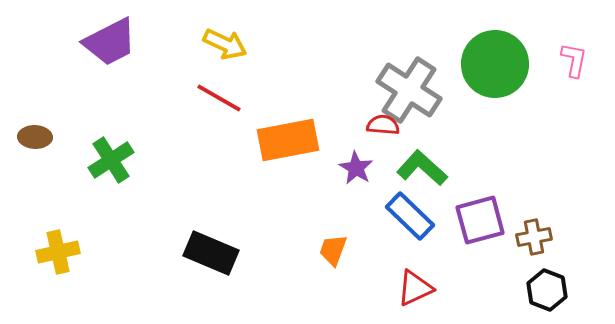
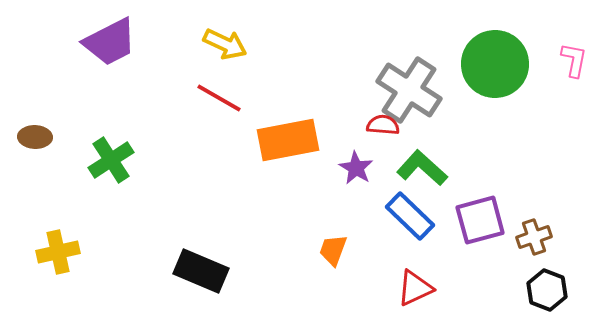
brown cross: rotated 8 degrees counterclockwise
black rectangle: moved 10 px left, 18 px down
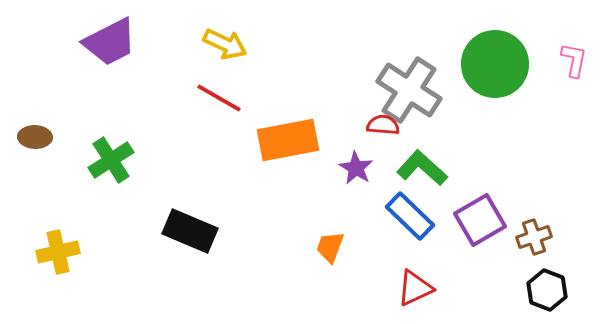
purple square: rotated 15 degrees counterclockwise
orange trapezoid: moved 3 px left, 3 px up
black rectangle: moved 11 px left, 40 px up
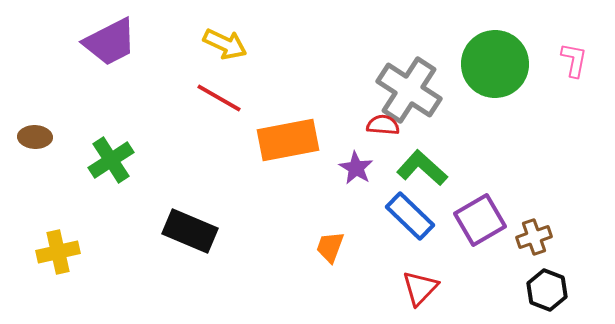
red triangle: moved 5 px right; rotated 21 degrees counterclockwise
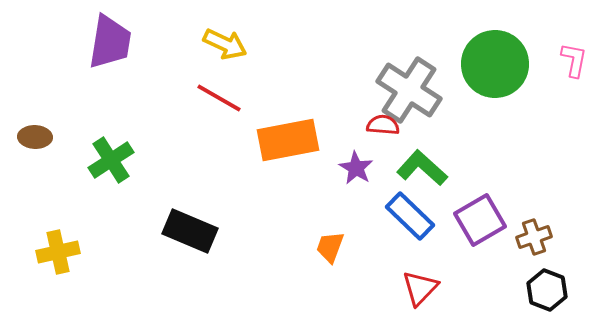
purple trapezoid: rotated 54 degrees counterclockwise
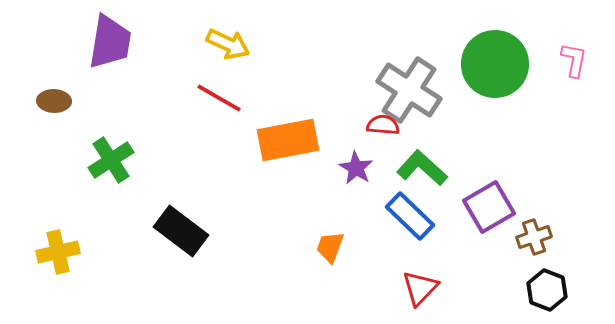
yellow arrow: moved 3 px right
brown ellipse: moved 19 px right, 36 px up
purple square: moved 9 px right, 13 px up
black rectangle: moved 9 px left; rotated 14 degrees clockwise
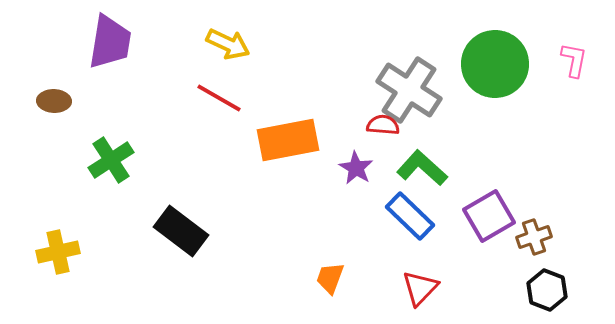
purple square: moved 9 px down
orange trapezoid: moved 31 px down
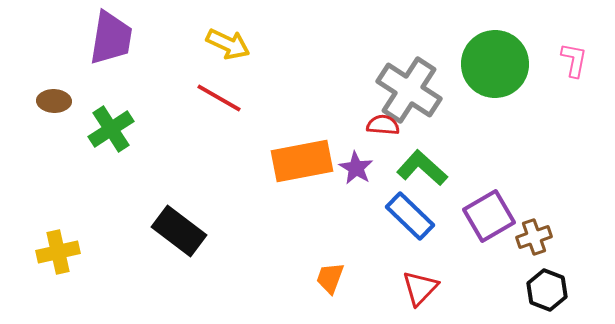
purple trapezoid: moved 1 px right, 4 px up
orange rectangle: moved 14 px right, 21 px down
green cross: moved 31 px up
black rectangle: moved 2 px left
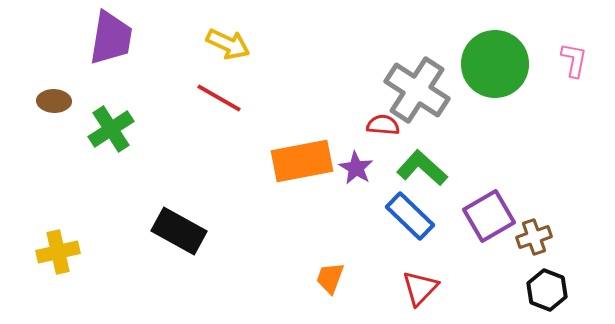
gray cross: moved 8 px right
black rectangle: rotated 8 degrees counterclockwise
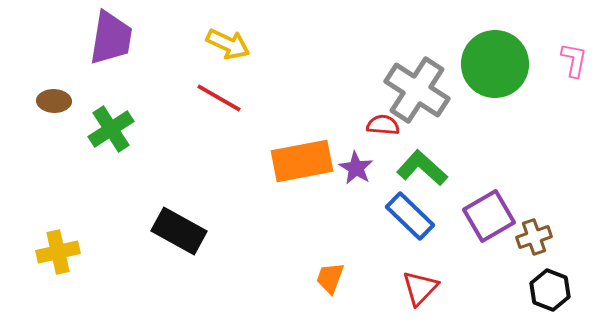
black hexagon: moved 3 px right
